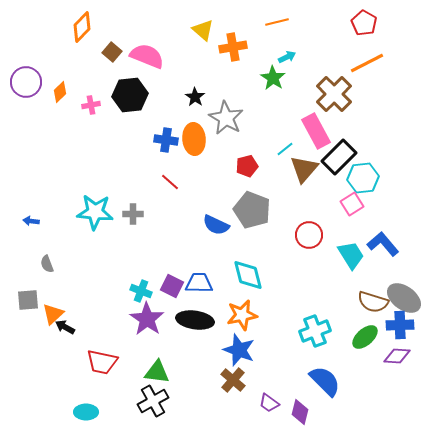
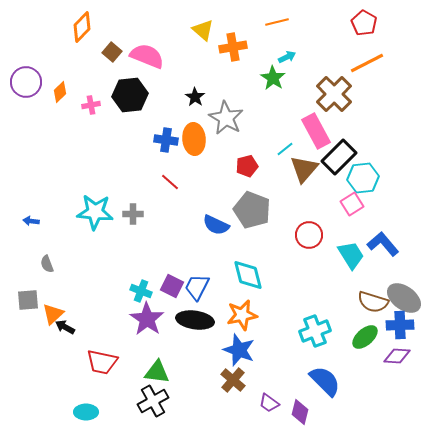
blue trapezoid at (199, 283): moved 2 px left, 4 px down; rotated 64 degrees counterclockwise
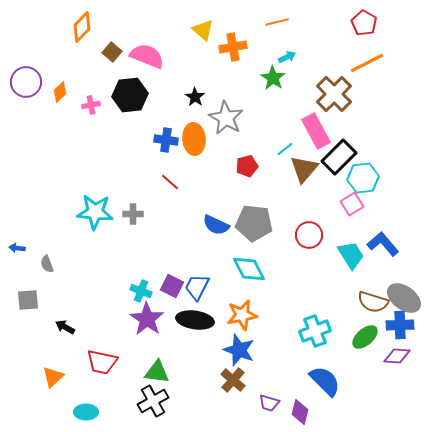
gray pentagon at (252, 210): moved 2 px right, 13 px down; rotated 15 degrees counterclockwise
blue arrow at (31, 221): moved 14 px left, 27 px down
cyan diamond at (248, 275): moved 1 px right, 6 px up; rotated 12 degrees counterclockwise
orange triangle at (53, 314): moved 63 px down
purple trapezoid at (269, 403): rotated 20 degrees counterclockwise
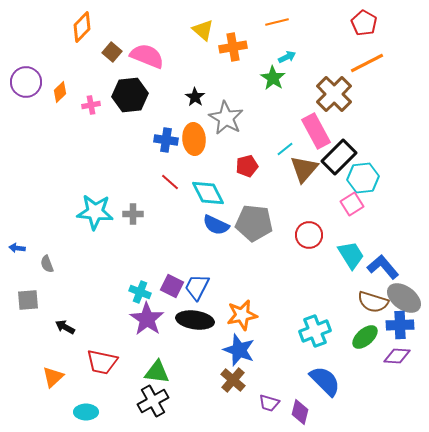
blue L-shape at (383, 244): moved 23 px down
cyan diamond at (249, 269): moved 41 px left, 76 px up
cyan cross at (141, 291): moved 1 px left, 1 px down
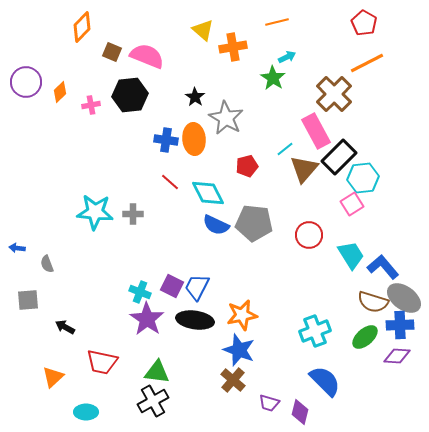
brown square at (112, 52): rotated 18 degrees counterclockwise
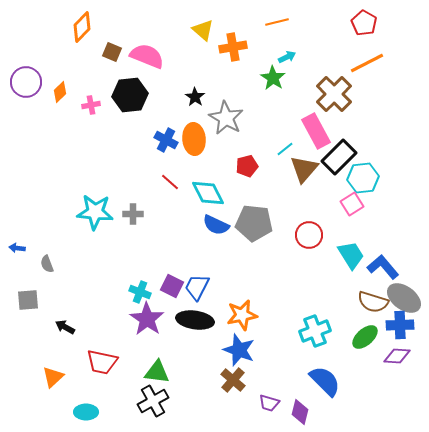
blue cross at (166, 140): rotated 20 degrees clockwise
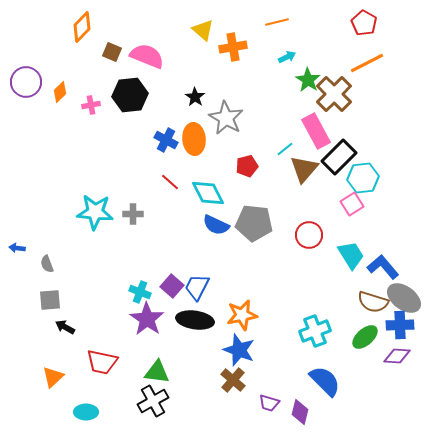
green star at (273, 78): moved 35 px right, 2 px down
purple square at (172, 286): rotated 15 degrees clockwise
gray square at (28, 300): moved 22 px right
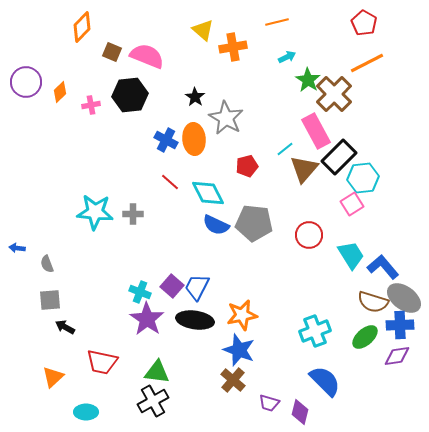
purple diamond at (397, 356): rotated 12 degrees counterclockwise
